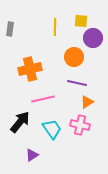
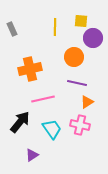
gray rectangle: moved 2 px right; rotated 32 degrees counterclockwise
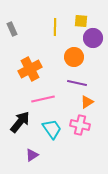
orange cross: rotated 15 degrees counterclockwise
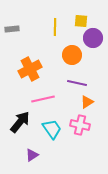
gray rectangle: rotated 72 degrees counterclockwise
orange circle: moved 2 px left, 2 px up
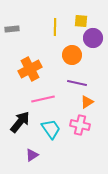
cyan trapezoid: moved 1 px left
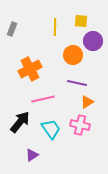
gray rectangle: rotated 64 degrees counterclockwise
purple circle: moved 3 px down
orange circle: moved 1 px right
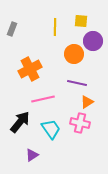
orange circle: moved 1 px right, 1 px up
pink cross: moved 2 px up
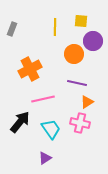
purple triangle: moved 13 px right, 3 px down
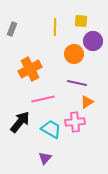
pink cross: moved 5 px left, 1 px up; rotated 18 degrees counterclockwise
cyan trapezoid: rotated 25 degrees counterclockwise
purple triangle: rotated 16 degrees counterclockwise
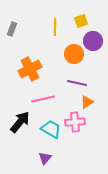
yellow square: rotated 24 degrees counterclockwise
